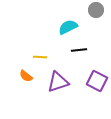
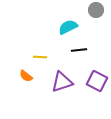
purple triangle: moved 4 px right
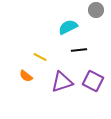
yellow line: rotated 24 degrees clockwise
purple square: moved 4 px left
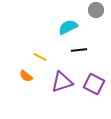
purple square: moved 1 px right, 3 px down
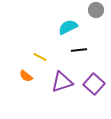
purple square: rotated 15 degrees clockwise
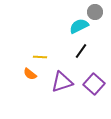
gray circle: moved 1 px left, 2 px down
cyan semicircle: moved 11 px right, 1 px up
black line: moved 2 px right, 1 px down; rotated 49 degrees counterclockwise
yellow line: rotated 24 degrees counterclockwise
orange semicircle: moved 4 px right, 2 px up
